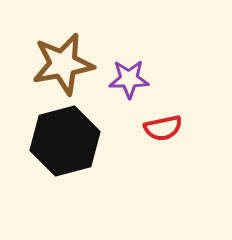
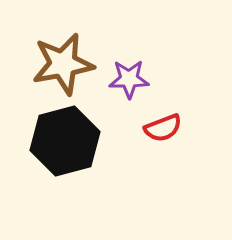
red semicircle: rotated 9 degrees counterclockwise
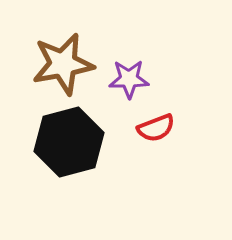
red semicircle: moved 7 px left
black hexagon: moved 4 px right, 1 px down
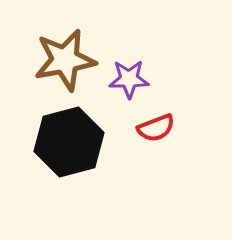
brown star: moved 2 px right, 4 px up
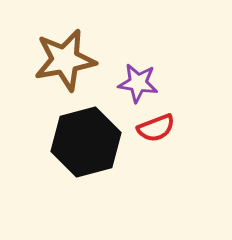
purple star: moved 9 px right, 4 px down; rotated 9 degrees clockwise
black hexagon: moved 17 px right
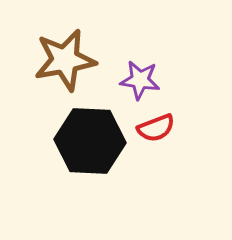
purple star: moved 2 px right, 3 px up
black hexagon: moved 4 px right, 1 px up; rotated 18 degrees clockwise
